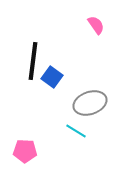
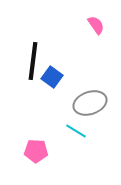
pink pentagon: moved 11 px right
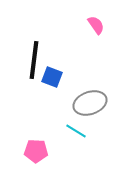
black line: moved 1 px right, 1 px up
blue square: rotated 15 degrees counterclockwise
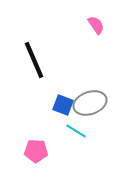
black line: rotated 30 degrees counterclockwise
blue square: moved 11 px right, 28 px down
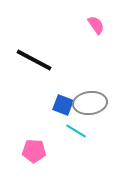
black line: rotated 39 degrees counterclockwise
gray ellipse: rotated 12 degrees clockwise
pink pentagon: moved 2 px left
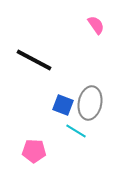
gray ellipse: rotated 72 degrees counterclockwise
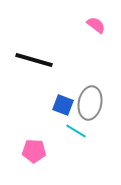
pink semicircle: rotated 18 degrees counterclockwise
black line: rotated 12 degrees counterclockwise
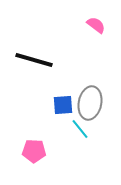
blue square: rotated 25 degrees counterclockwise
cyan line: moved 4 px right, 2 px up; rotated 20 degrees clockwise
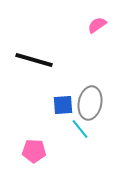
pink semicircle: moved 1 px right; rotated 72 degrees counterclockwise
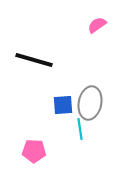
cyan line: rotated 30 degrees clockwise
